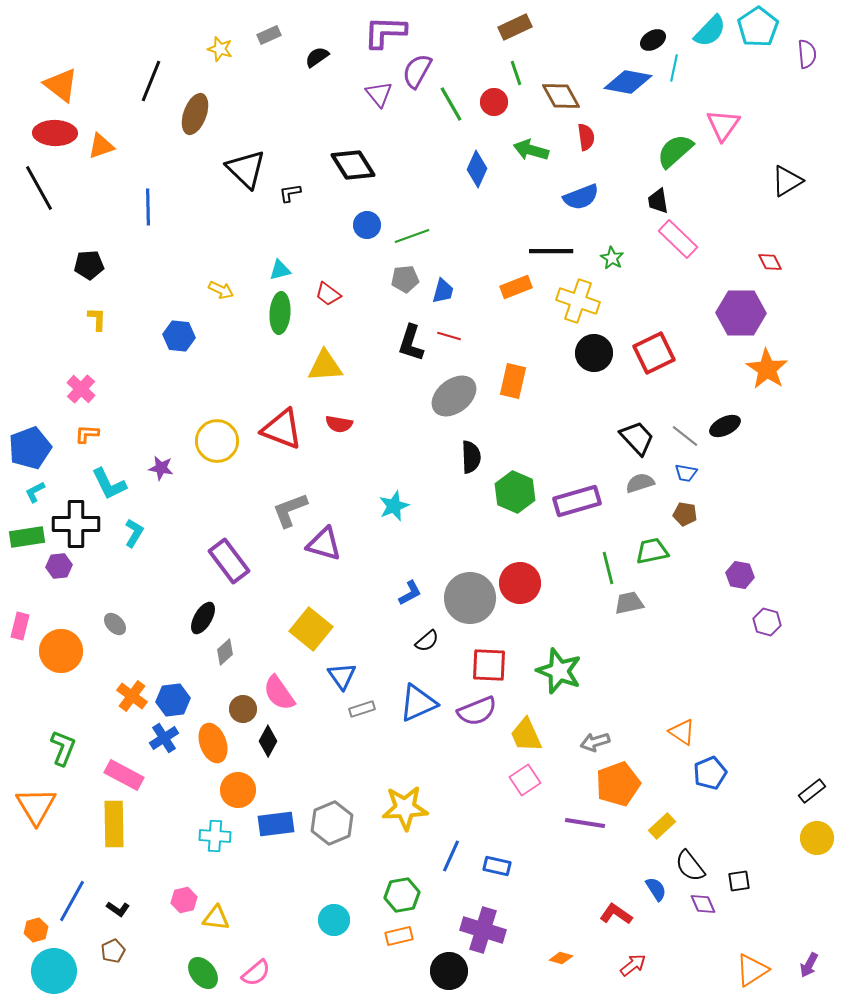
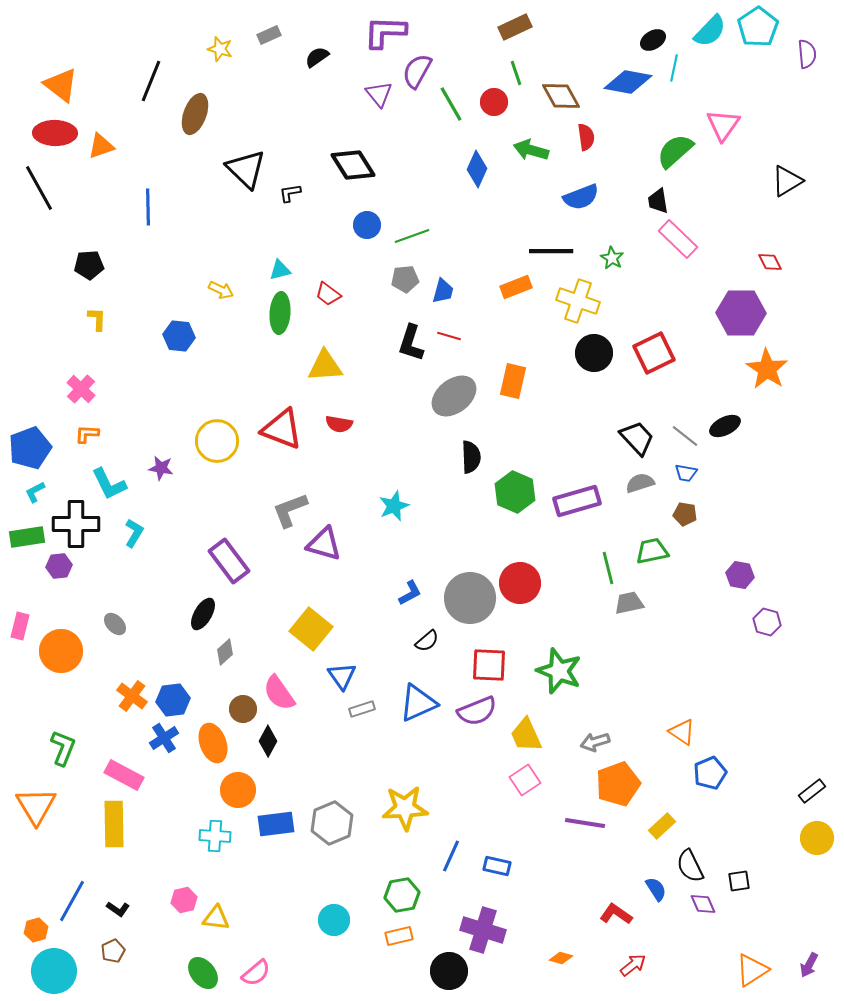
black ellipse at (203, 618): moved 4 px up
black semicircle at (690, 866): rotated 12 degrees clockwise
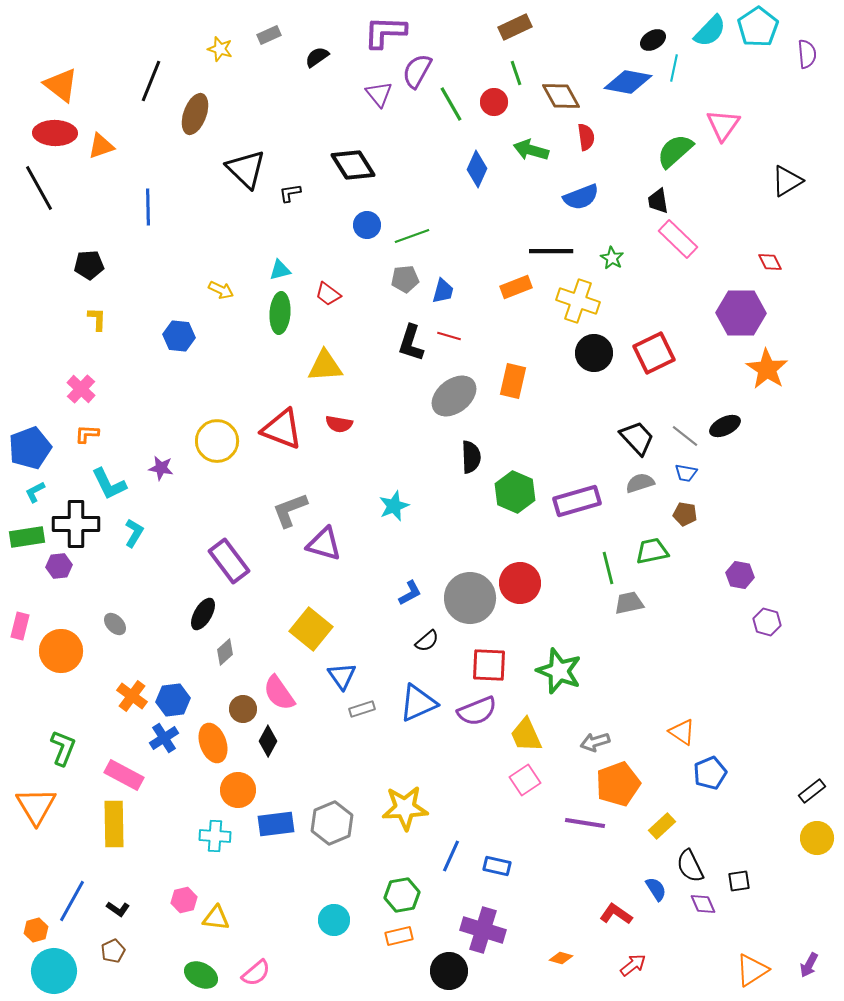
green ellipse at (203, 973): moved 2 px left, 2 px down; rotated 24 degrees counterclockwise
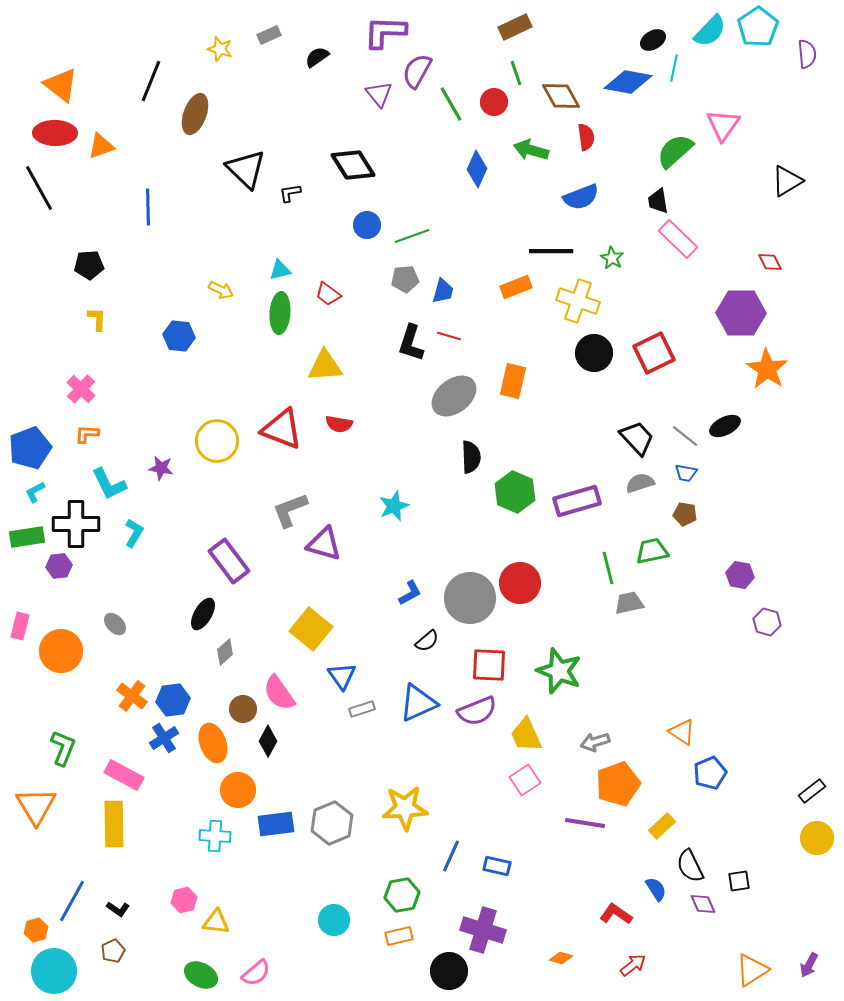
yellow triangle at (216, 918): moved 4 px down
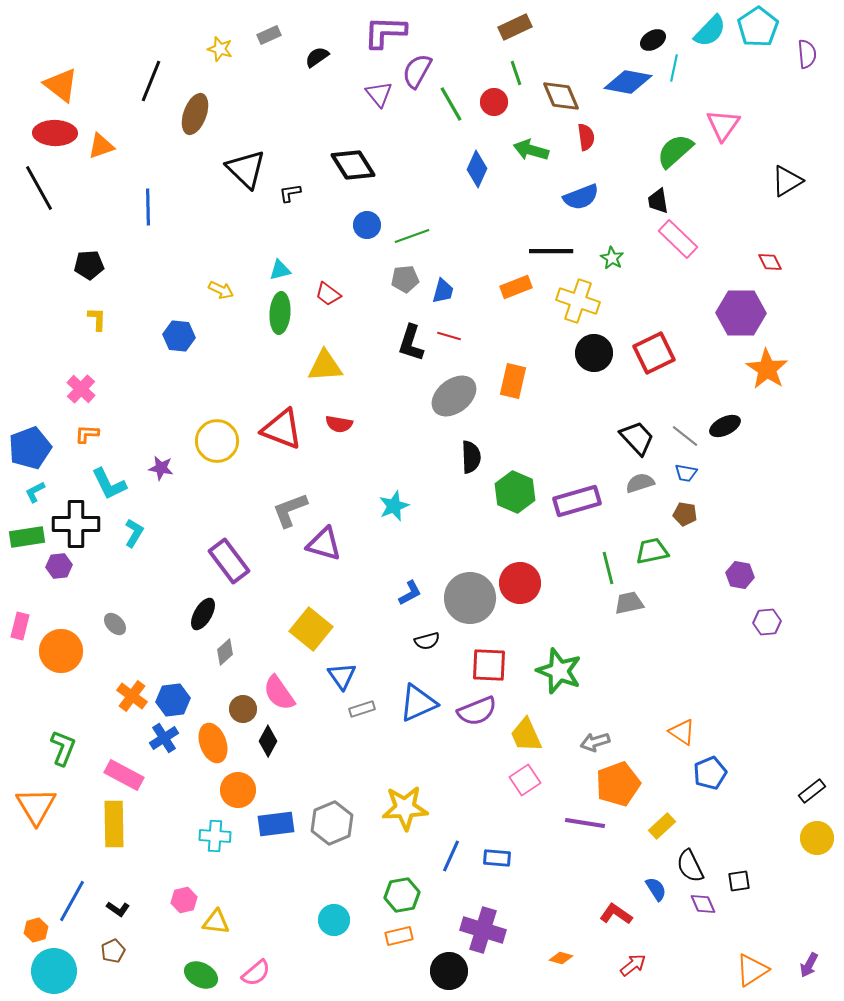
brown diamond at (561, 96): rotated 6 degrees clockwise
purple hexagon at (767, 622): rotated 20 degrees counterclockwise
black semicircle at (427, 641): rotated 25 degrees clockwise
blue rectangle at (497, 866): moved 8 px up; rotated 8 degrees counterclockwise
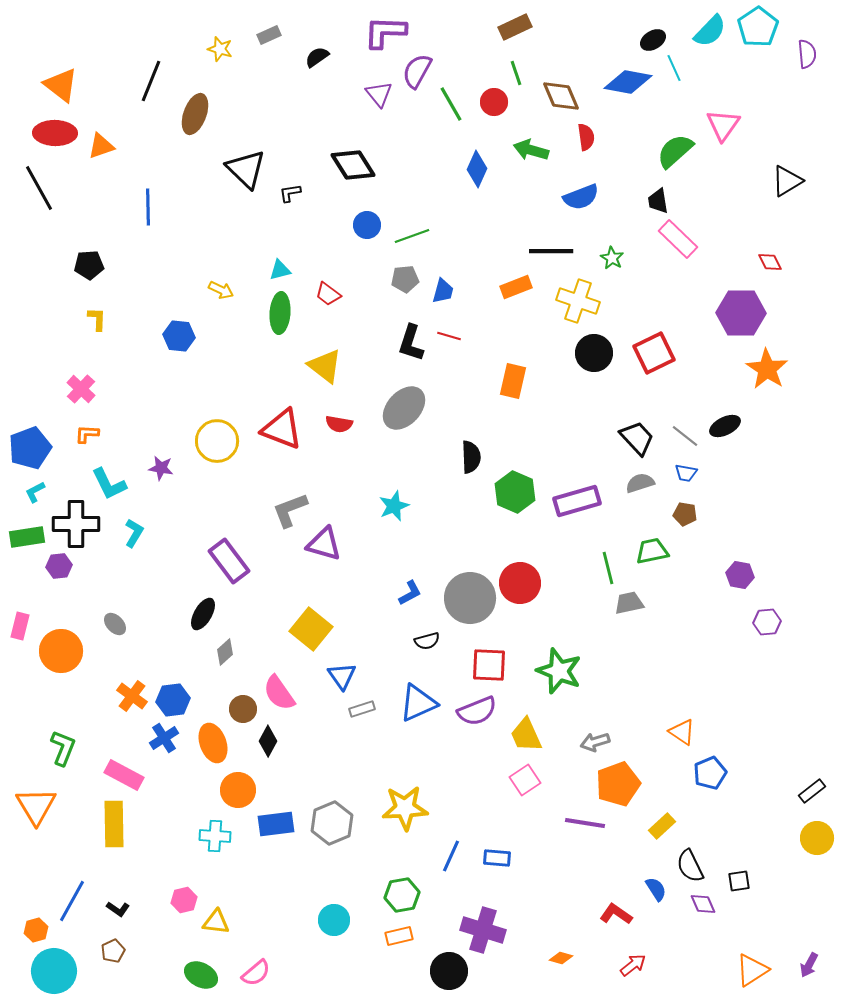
cyan line at (674, 68): rotated 36 degrees counterclockwise
yellow triangle at (325, 366): rotated 42 degrees clockwise
gray ellipse at (454, 396): moved 50 px left, 12 px down; rotated 9 degrees counterclockwise
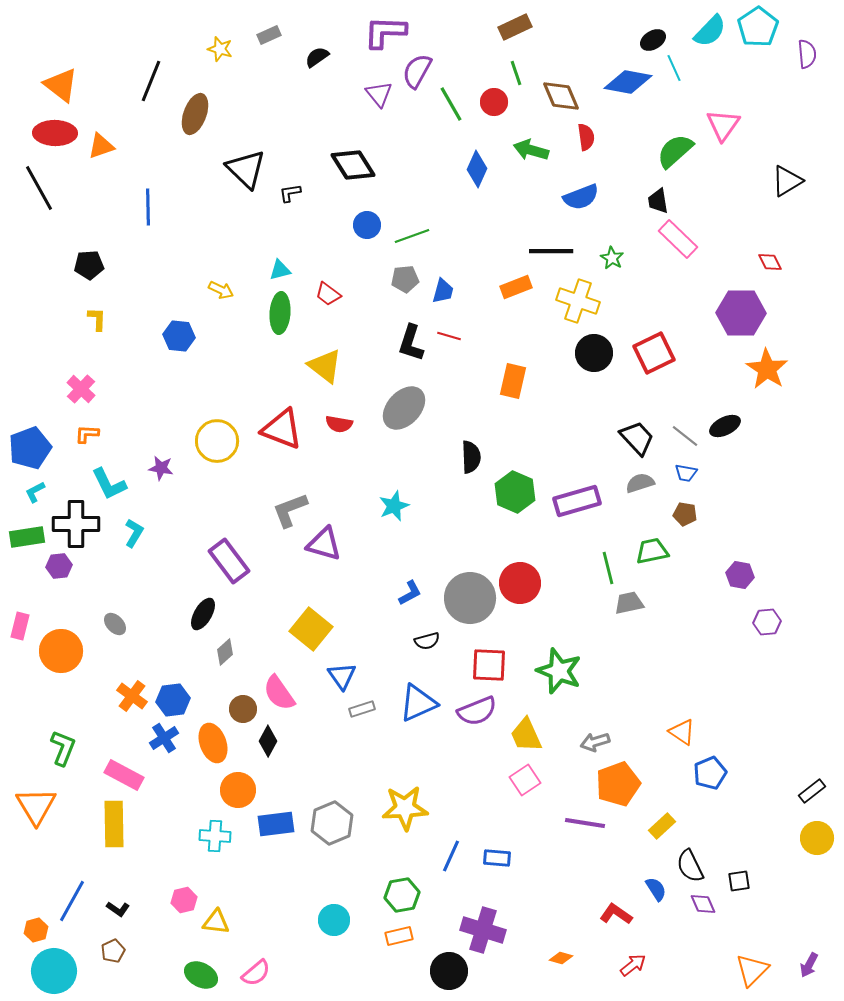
orange triangle at (752, 970): rotated 12 degrees counterclockwise
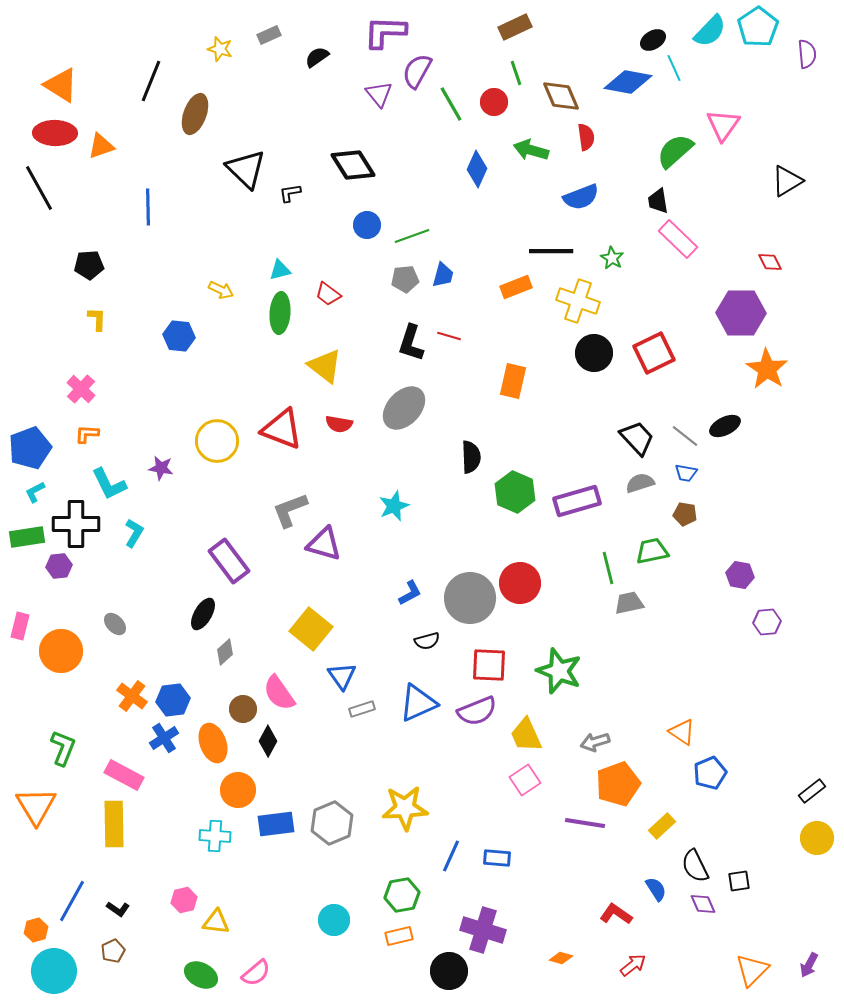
orange triangle at (61, 85): rotated 6 degrees counterclockwise
blue trapezoid at (443, 291): moved 16 px up
black semicircle at (690, 866): moved 5 px right
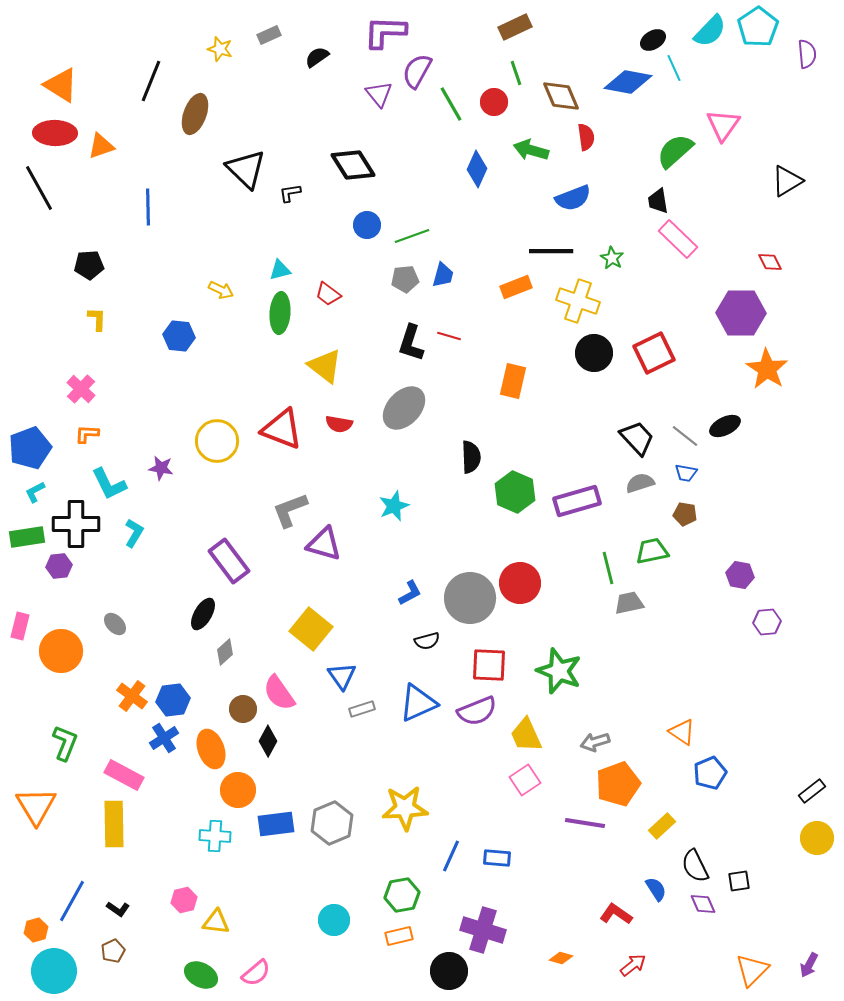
blue semicircle at (581, 197): moved 8 px left, 1 px down
orange ellipse at (213, 743): moved 2 px left, 6 px down
green L-shape at (63, 748): moved 2 px right, 5 px up
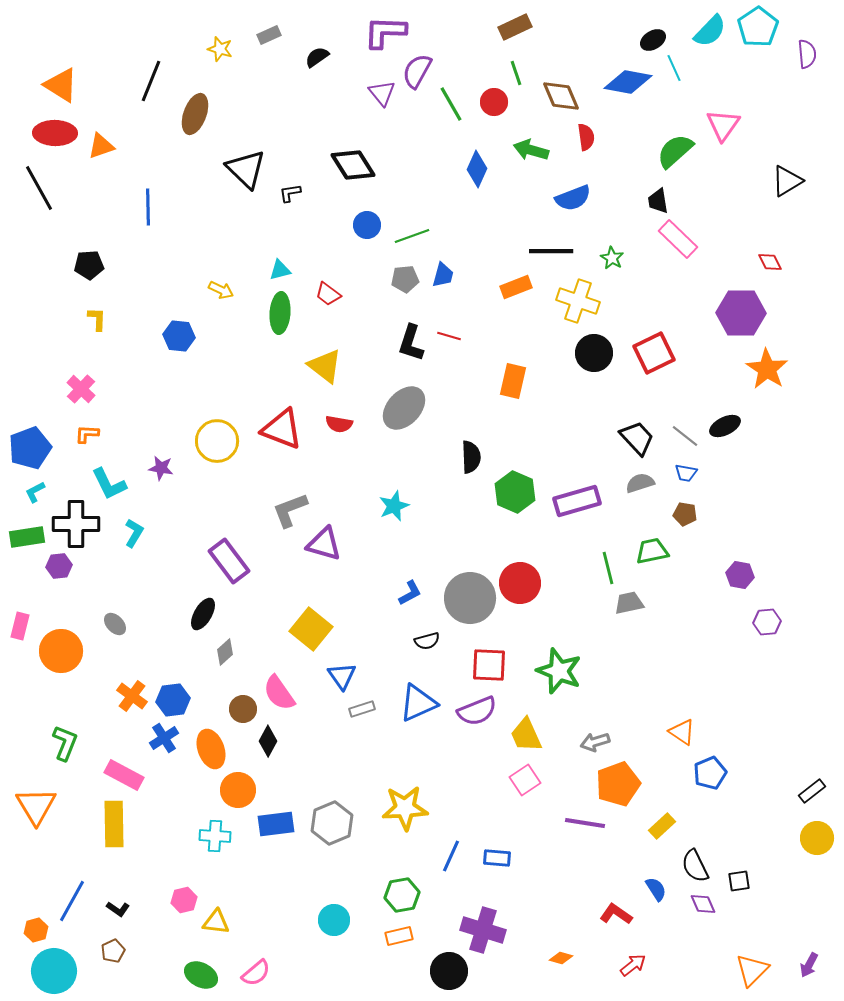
purple triangle at (379, 94): moved 3 px right, 1 px up
